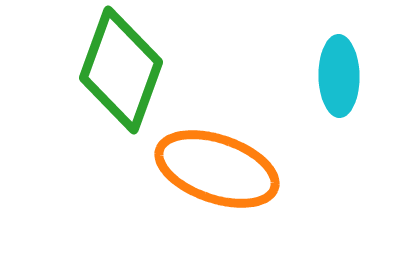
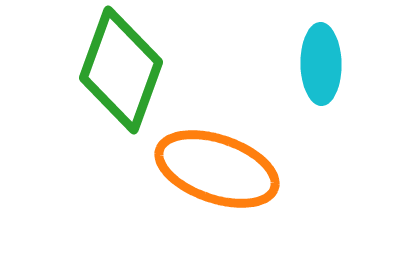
cyan ellipse: moved 18 px left, 12 px up
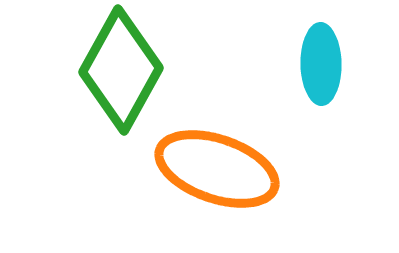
green diamond: rotated 9 degrees clockwise
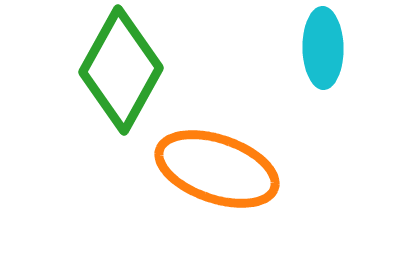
cyan ellipse: moved 2 px right, 16 px up
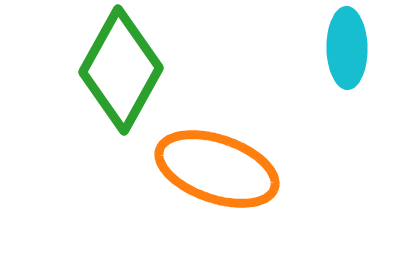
cyan ellipse: moved 24 px right
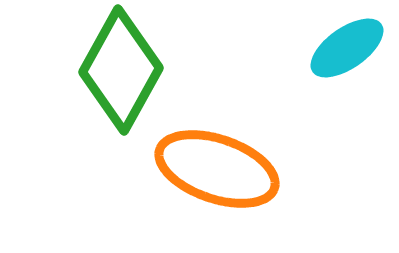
cyan ellipse: rotated 56 degrees clockwise
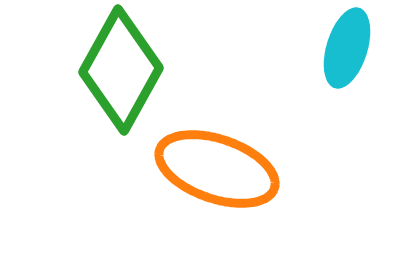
cyan ellipse: rotated 38 degrees counterclockwise
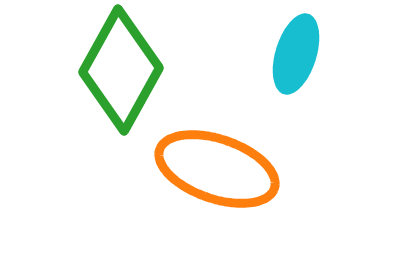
cyan ellipse: moved 51 px left, 6 px down
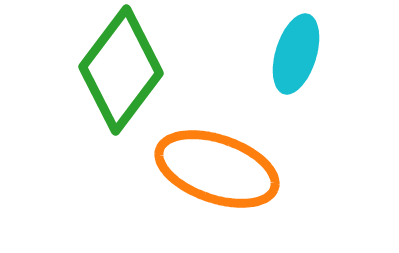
green diamond: rotated 8 degrees clockwise
